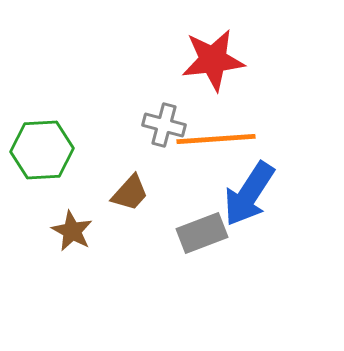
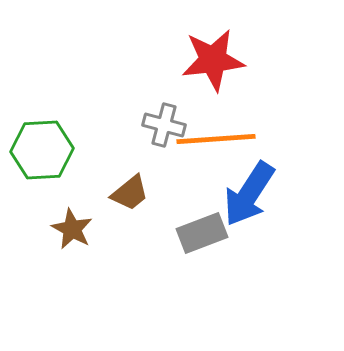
brown trapezoid: rotated 9 degrees clockwise
brown star: moved 2 px up
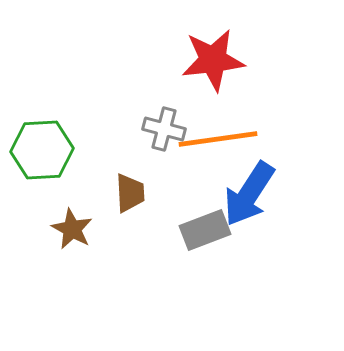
gray cross: moved 4 px down
orange line: moved 2 px right; rotated 4 degrees counterclockwise
brown trapezoid: rotated 54 degrees counterclockwise
gray rectangle: moved 3 px right, 3 px up
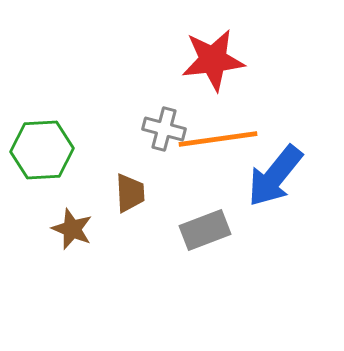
blue arrow: moved 26 px right, 18 px up; rotated 6 degrees clockwise
brown star: rotated 6 degrees counterclockwise
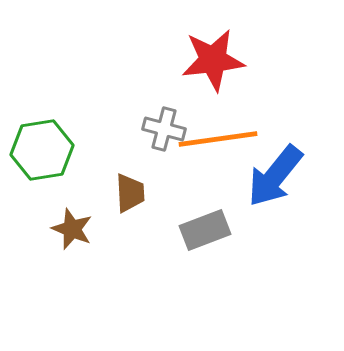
green hexagon: rotated 6 degrees counterclockwise
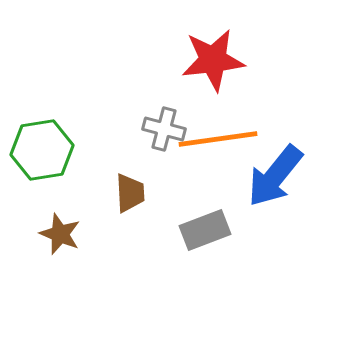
brown star: moved 12 px left, 5 px down
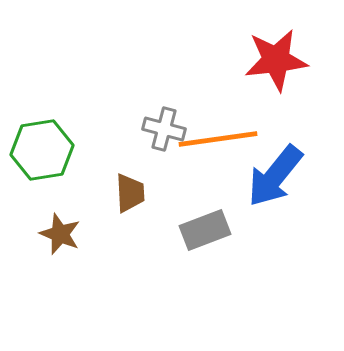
red star: moved 63 px right
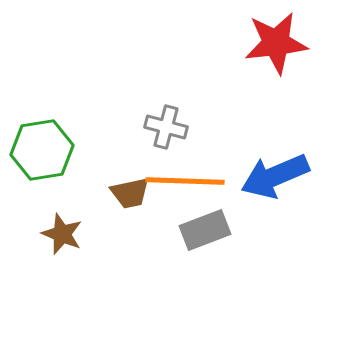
red star: moved 17 px up
gray cross: moved 2 px right, 2 px up
orange line: moved 33 px left, 42 px down; rotated 10 degrees clockwise
blue arrow: rotated 28 degrees clockwise
brown trapezoid: rotated 81 degrees clockwise
brown star: moved 2 px right
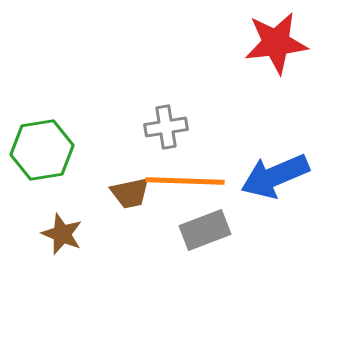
gray cross: rotated 24 degrees counterclockwise
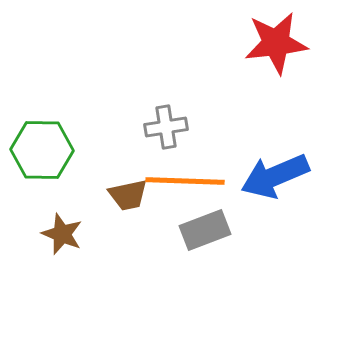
green hexagon: rotated 10 degrees clockwise
brown trapezoid: moved 2 px left, 2 px down
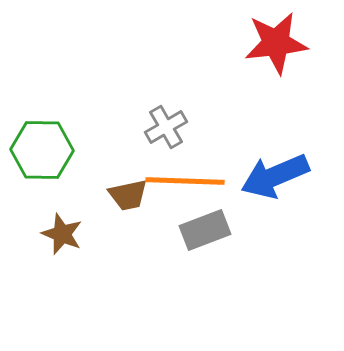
gray cross: rotated 21 degrees counterclockwise
